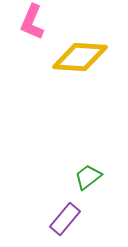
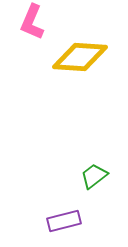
green trapezoid: moved 6 px right, 1 px up
purple rectangle: moved 1 px left, 2 px down; rotated 36 degrees clockwise
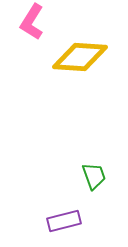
pink L-shape: rotated 9 degrees clockwise
green trapezoid: rotated 108 degrees clockwise
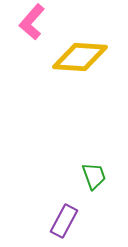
pink L-shape: rotated 9 degrees clockwise
purple rectangle: rotated 48 degrees counterclockwise
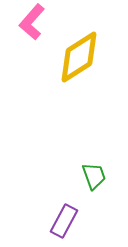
yellow diamond: moved 1 px left; rotated 36 degrees counterclockwise
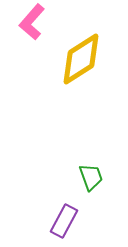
yellow diamond: moved 2 px right, 2 px down
green trapezoid: moved 3 px left, 1 px down
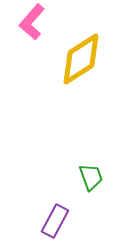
purple rectangle: moved 9 px left
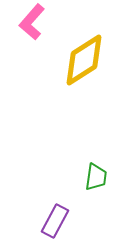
yellow diamond: moved 3 px right, 1 px down
green trapezoid: moved 5 px right; rotated 28 degrees clockwise
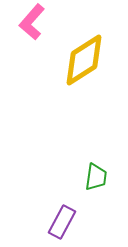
purple rectangle: moved 7 px right, 1 px down
